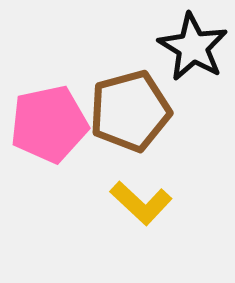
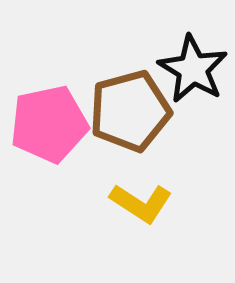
black star: moved 22 px down
yellow L-shape: rotated 10 degrees counterclockwise
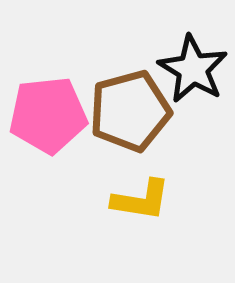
pink pentagon: moved 1 px left, 9 px up; rotated 6 degrees clockwise
yellow L-shape: moved 3 px up; rotated 24 degrees counterclockwise
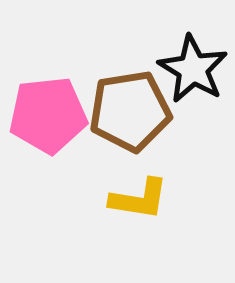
brown pentagon: rotated 6 degrees clockwise
yellow L-shape: moved 2 px left, 1 px up
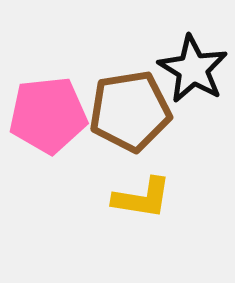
yellow L-shape: moved 3 px right, 1 px up
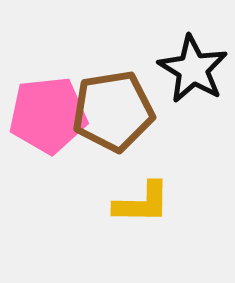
brown pentagon: moved 17 px left
yellow L-shape: moved 5 px down; rotated 8 degrees counterclockwise
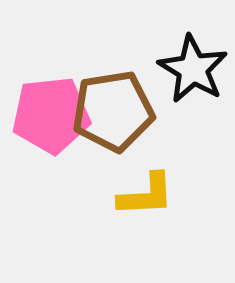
pink pentagon: moved 3 px right
yellow L-shape: moved 4 px right, 8 px up; rotated 4 degrees counterclockwise
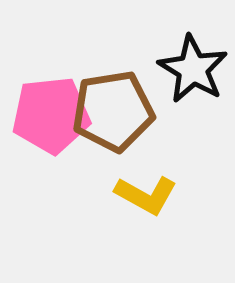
yellow L-shape: rotated 32 degrees clockwise
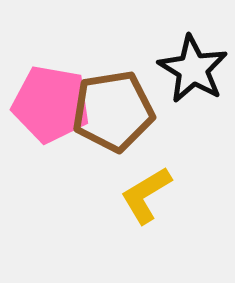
pink pentagon: moved 11 px up; rotated 16 degrees clockwise
yellow L-shape: rotated 120 degrees clockwise
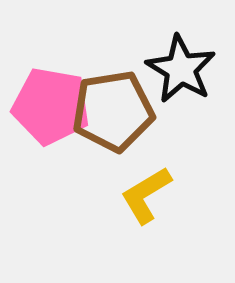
black star: moved 12 px left
pink pentagon: moved 2 px down
